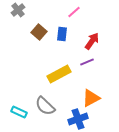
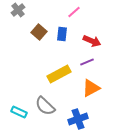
red arrow: rotated 78 degrees clockwise
orange triangle: moved 10 px up
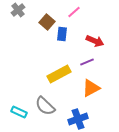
brown square: moved 8 px right, 10 px up
red arrow: moved 3 px right
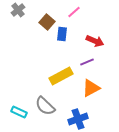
yellow rectangle: moved 2 px right, 2 px down
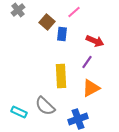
purple line: rotated 32 degrees counterclockwise
yellow rectangle: rotated 65 degrees counterclockwise
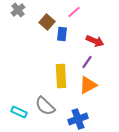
orange triangle: moved 3 px left, 3 px up
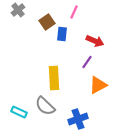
pink line: rotated 24 degrees counterclockwise
brown square: rotated 14 degrees clockwise
yellow rectangle: moved 7 px left, 2 px down
orange triangle: moved 10 px right
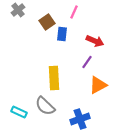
blue cross: moved 2 px right
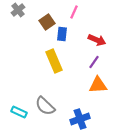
red arrow: moved 2 px right, 1 px up
purple line: moved 7 px right
yellow rectangle: moved 17 px up; rotated 20 degrees counterclockwise
orange triangle: rotated 24 degrees clockwise
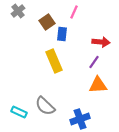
gray cross: moved 1 px down
red arrow: moved 4 px right, 2 px down; rotated 18 degrees counterclockwise
